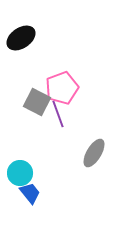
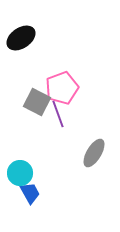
blue trapezoid: rotated 10 degrees clockwise
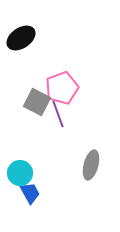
gray ellipse: moved 3 px left, 12 px down; rotated 16 degrees counterclockwise
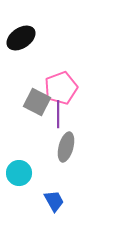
pink pentagon: moved 1 px left
purple line: rotated 20 degrees clockwise
gray ellipse: moved 25 px left, 18 px up
cyan circle: moved 1 px left
blue trapezoid: moved 24 px right, 8 px down
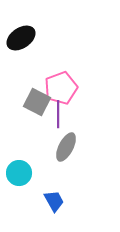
gray ellipse: rotated 12 degrees clockwise
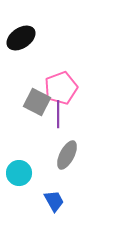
gray ellipse: moved 1 px right, 8 px down
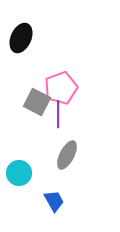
black ellipse: rotated 32 degrees counterclockwise
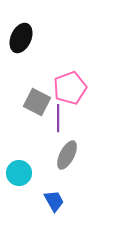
pink pentagon: moved 9 px right
purple line: moved 4 px down
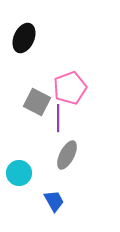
black ellipse: moved 3 px right
